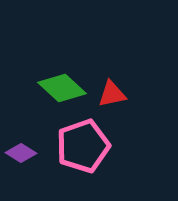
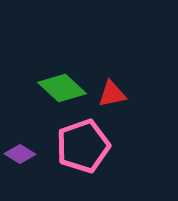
purple diamond: moved 1 px left, 1 px down
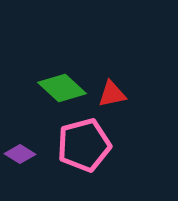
pink pentagon: moved 1 px right, 1 px up; rotated 4 degrees clockwise
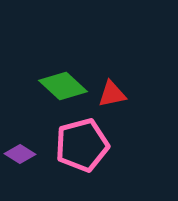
green diamond: moved 1 px right, 2 px up
pink pentagon: moved 2 px left
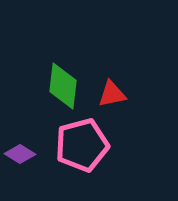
green diamond: rotated 54 degrees clockwise
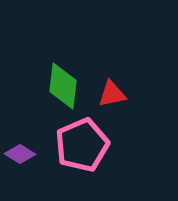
pink pentagon: rotated 8 degrees counterclockwise
